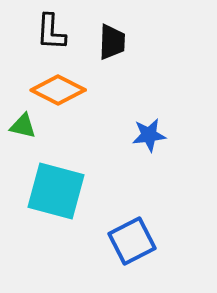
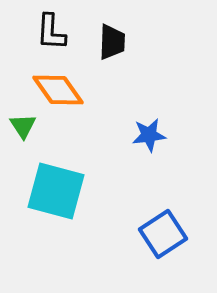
orange diamond: rotated 28 degrees clockwise
green triangle: rotated 44 degrees clockwise
blue square: moved 31 px right, 7 px up; rotated 6 degrees counterclockwise
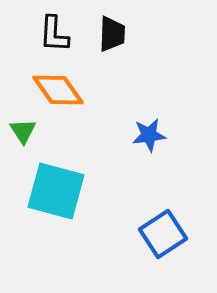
black L-shape: moved 3 px right, 2 px down
black trapezoid: moved 8 px up
green triangle: moved 5 px down
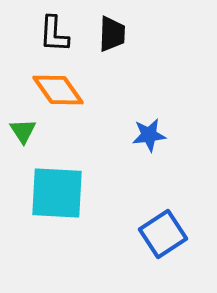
cyan square: moved 1 px right, 2 px down; rotated 12 degrees counterclockwise
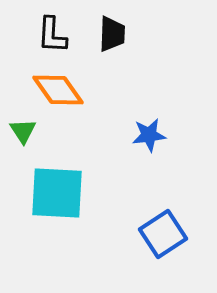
black L-shape: moved 2 px left, 1 px down
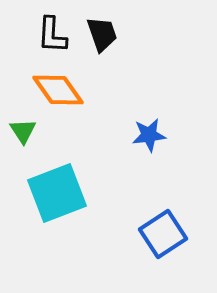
black trapezoid: moved 10 px left; rotated 21 degrees counterclockwise
cyan square: rotated 24 degrees counterclockwise
